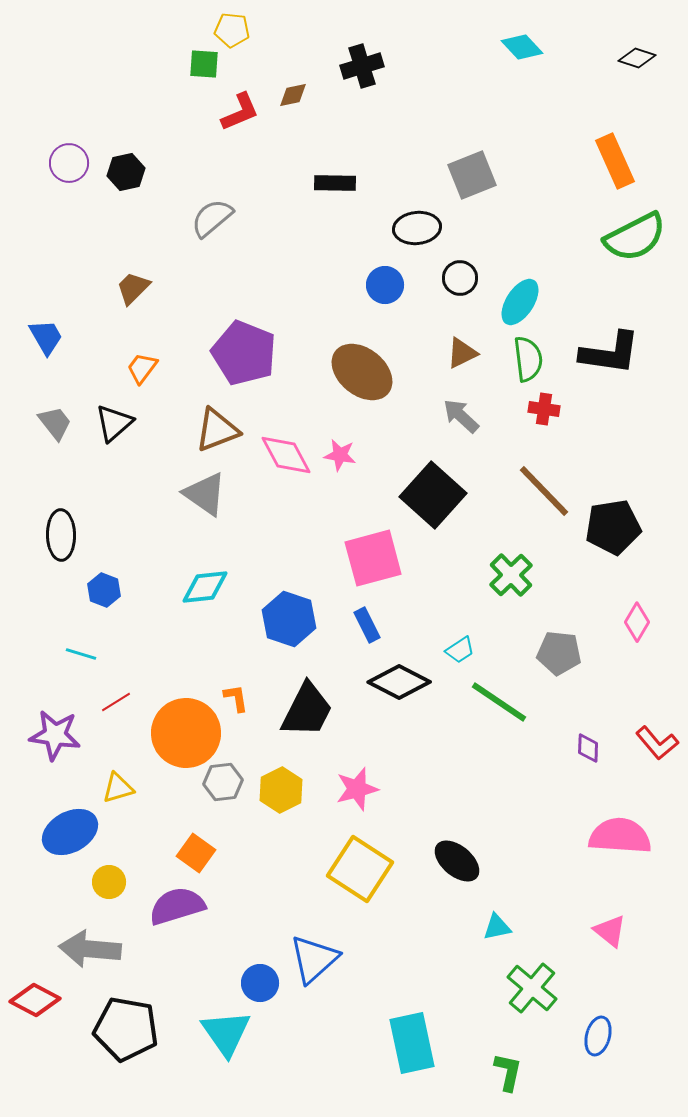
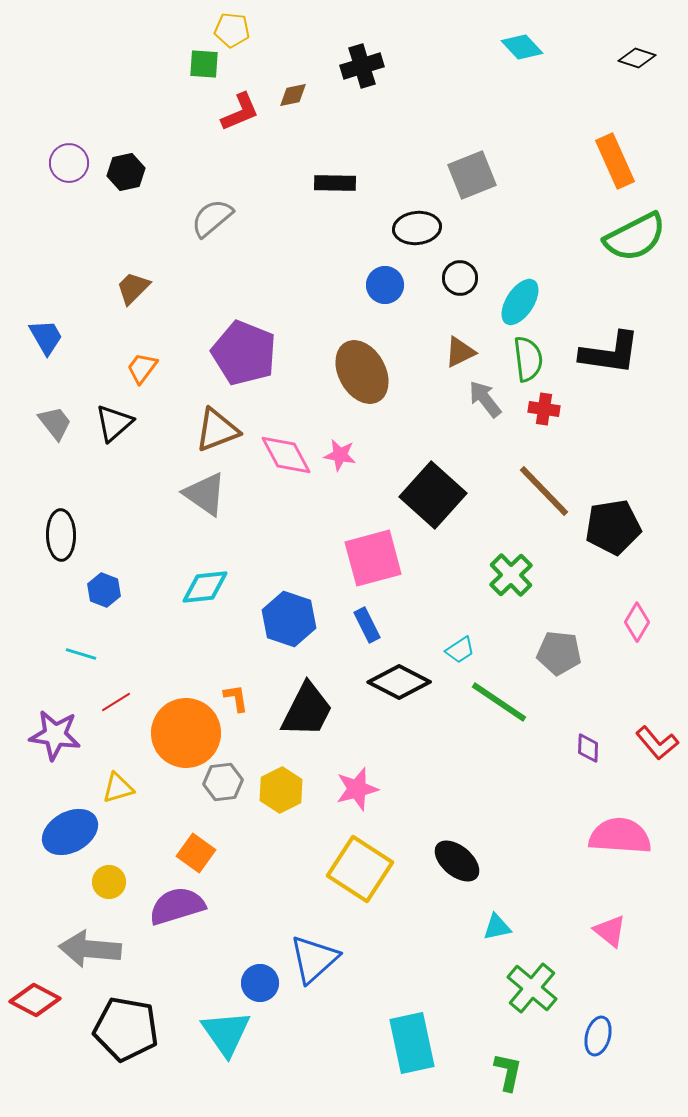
brown triangle at (462, 353): moved 2 px left, 1 px up
brown ellipse at (362, 372): rotated 22 degrees clockwise
gray arrow at (461, 416): moved 24 px right, 17 px up; rotated 9 degrees clockwise
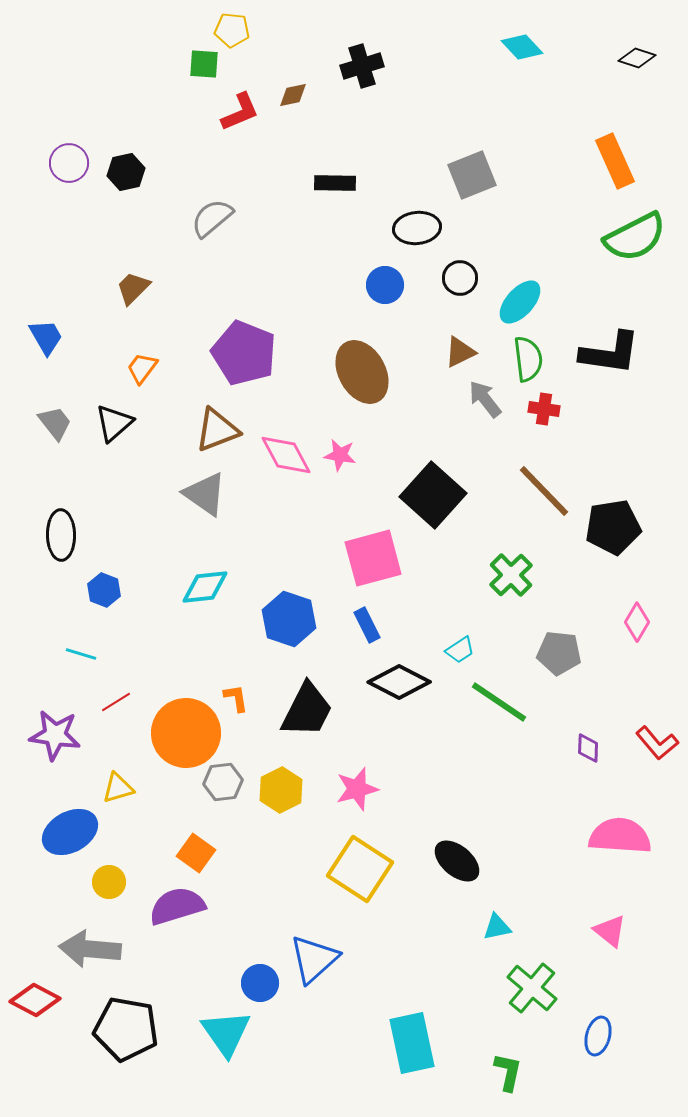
cyan ellipse at (520, 302): rotated 9 degrees clockwise
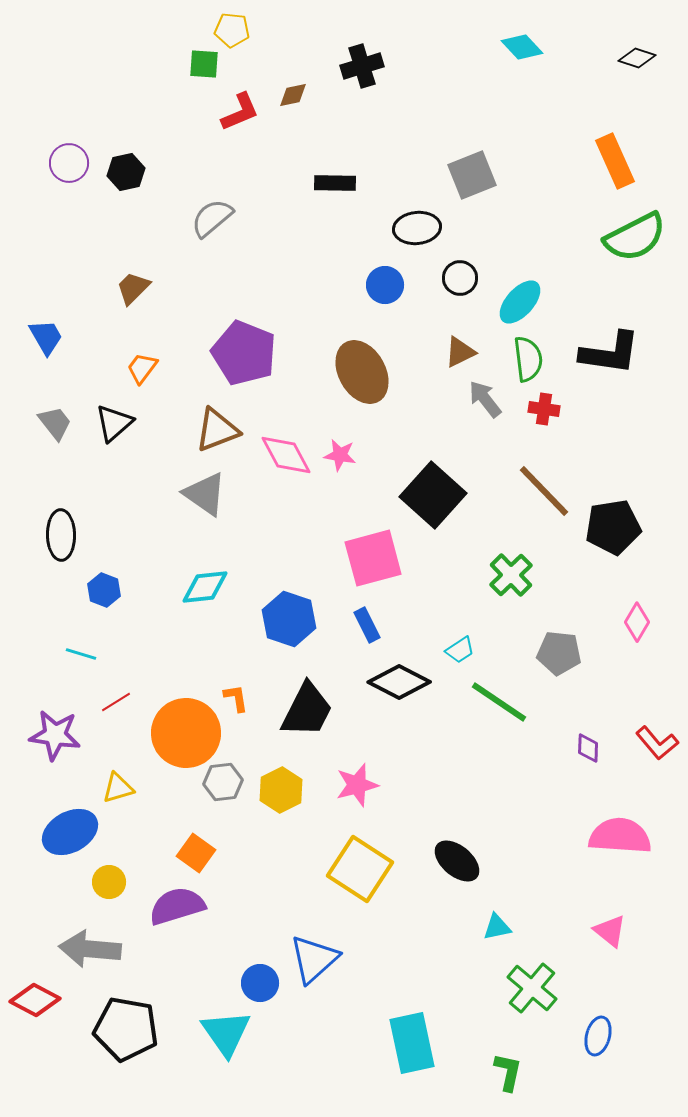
pink star at (357, 789): moved 4 px up
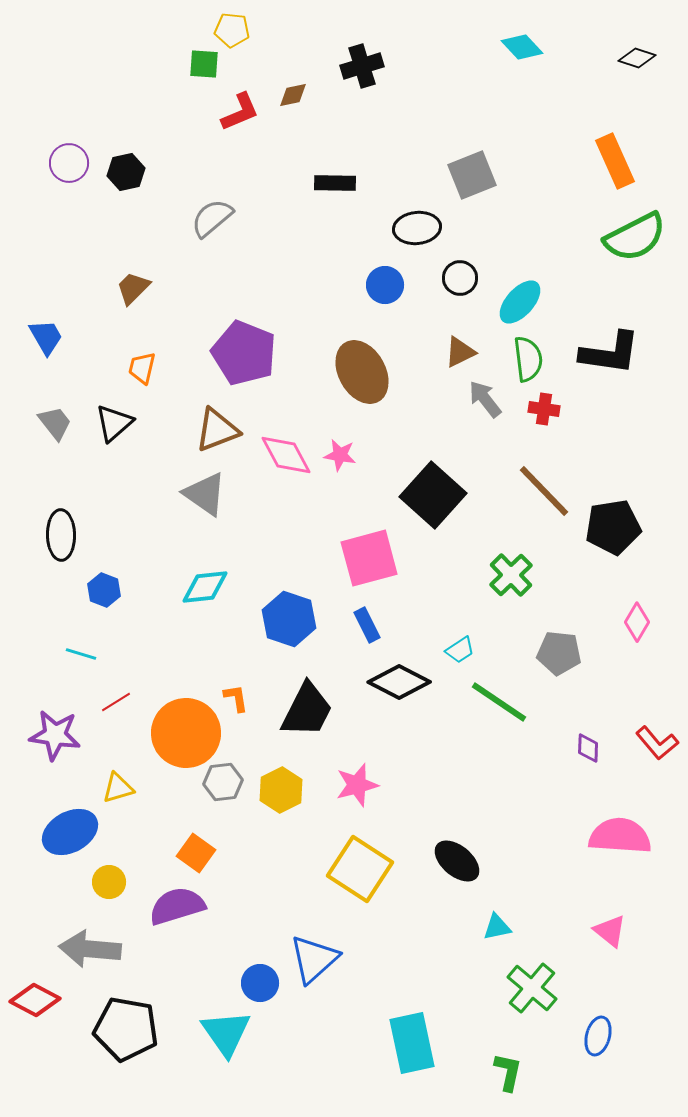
orange trapezoid at (142, 368): rotated 24 degrees counterclockwise
pink square at (373, 558): moved 4 px left
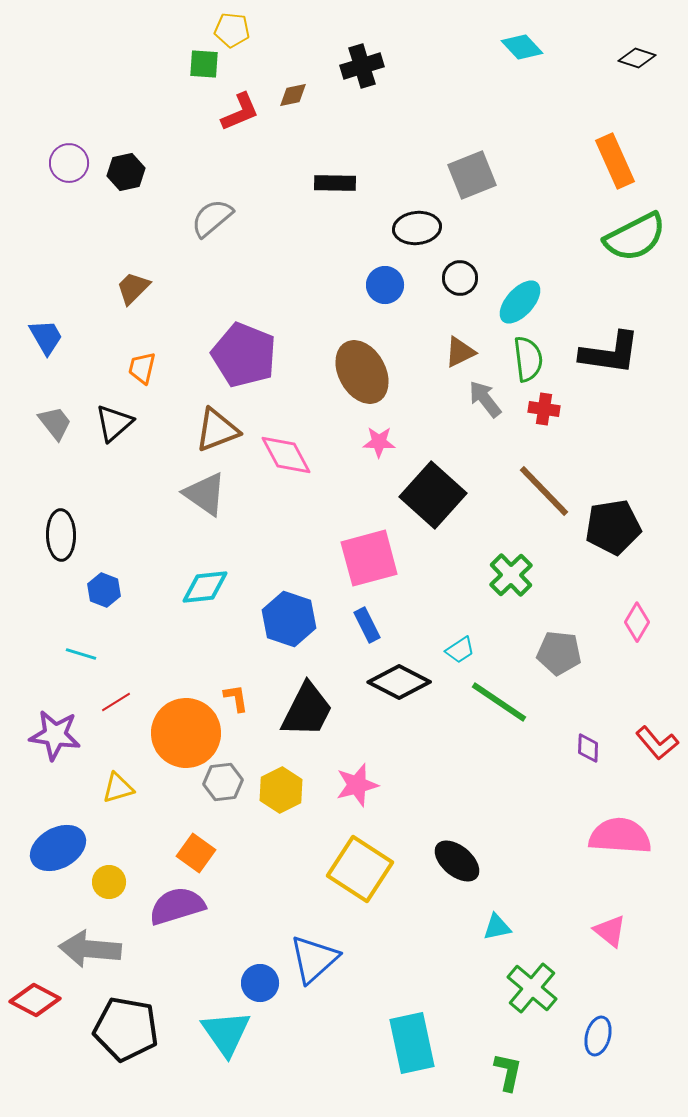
purple pentagon at (244, 353): moved 2 px down
pink star at (340, 455): moved 39 px right, 13 px up; rotated 8 degrees counterclockwise
blue ellipse at (70, 832): moved 12 px left, 16 px down
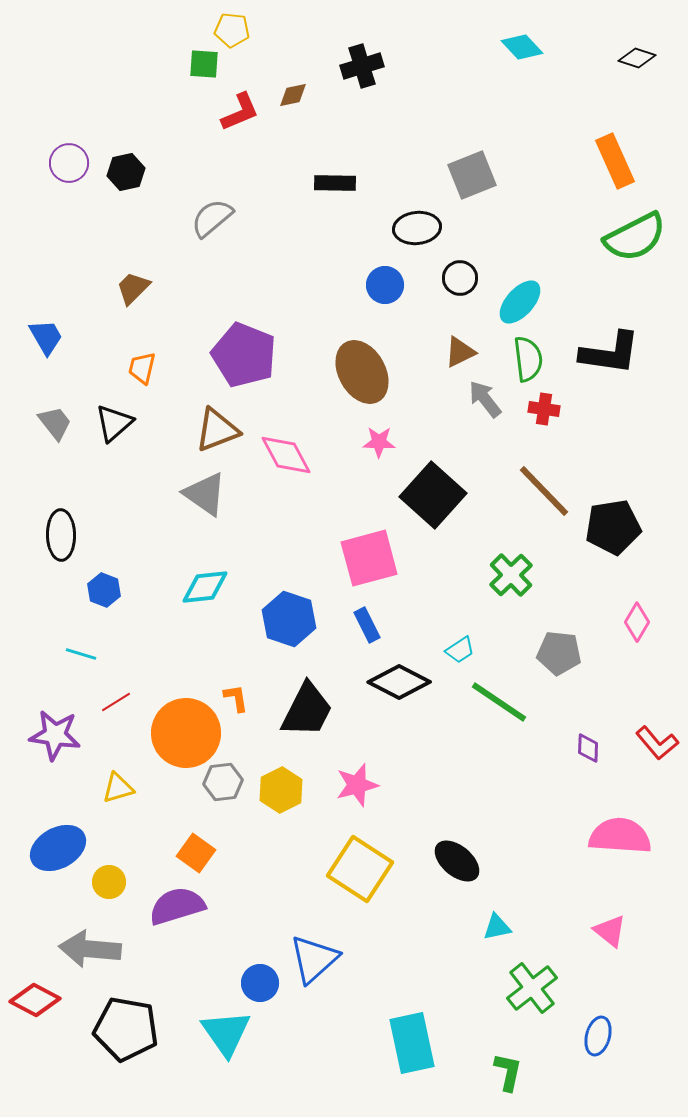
green cross at (532, 988): rotated 12 degrees clockwise
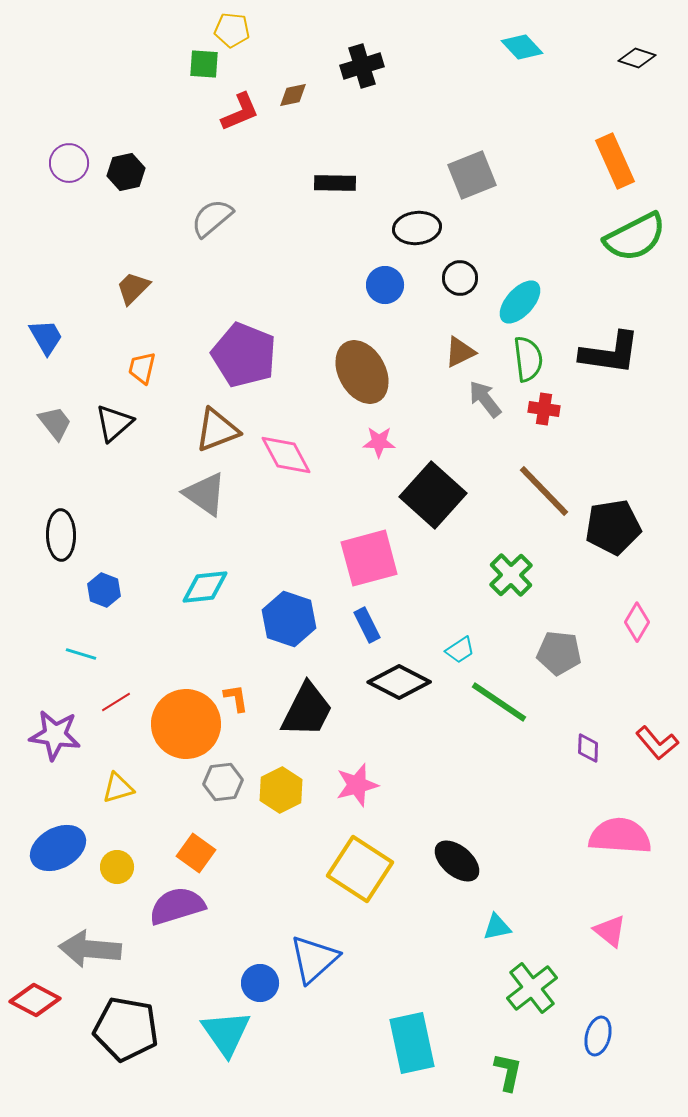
orange circle at (186, 733): moved 9 px up
yellow circle at (109, 882): moved 8 px right, 15 px up
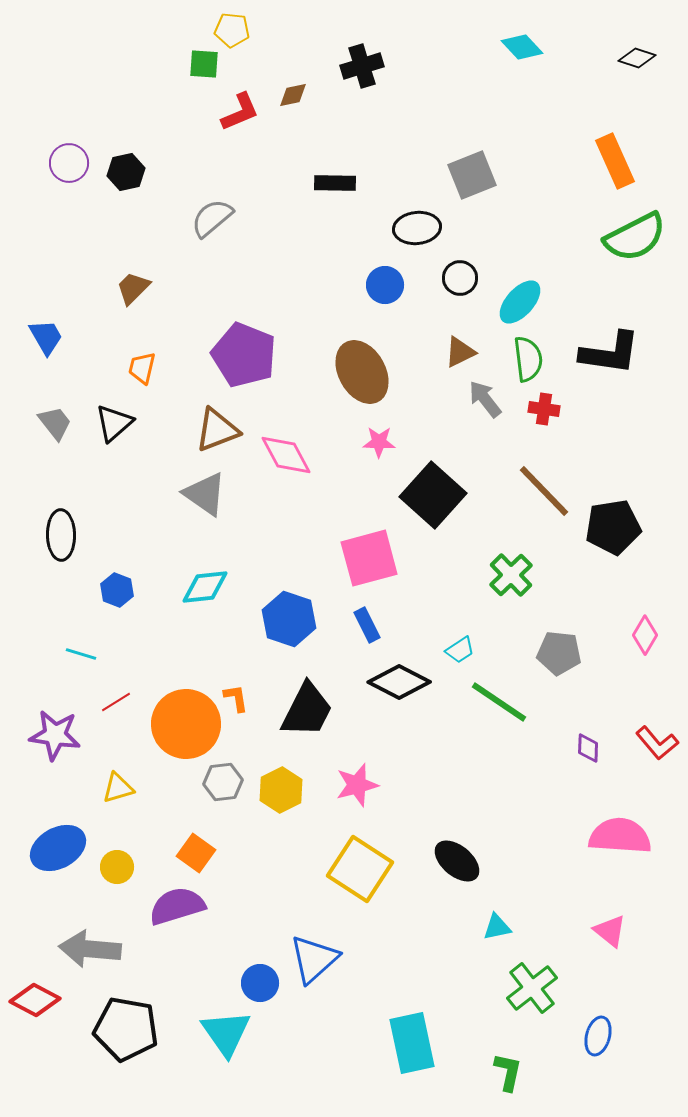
blue hexagon at (104, 590): moved 13 px right
pink diamond at (637, 622): moved 8 px right, 13 px down
